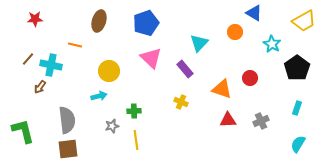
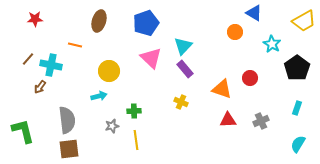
cyan triangle: moved 16 px left, 3 px down
brown square: moved 1 px right
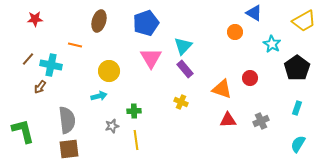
pink triangle: rotated 15 degrees clockwise
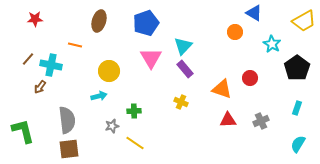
yellow line: moved 1 px left, 3 px down; rotated 48 degrees counterclockwise
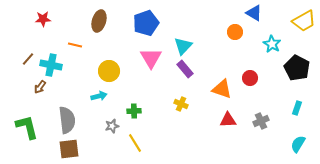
red star: moved 8 px right
black pentagon: rotated 10 degrees counterclockwise
yellow cross: moved 2 px down
green L-shape: moved 4 px right, 4 px up
yellow line: rotated 24 degrees clockwise
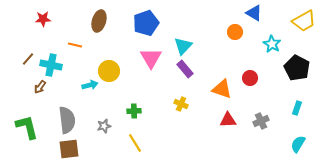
cyan arrow: moved 9 px left, 11 px up
gray star: moved 8 px left
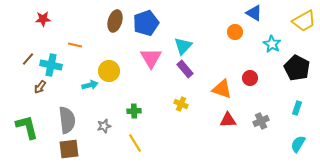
brown ellipse: moved 16 px right
